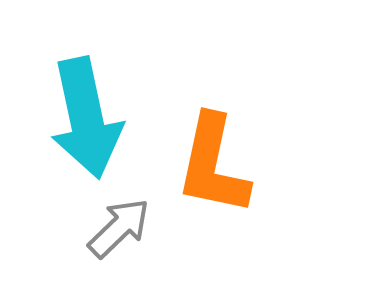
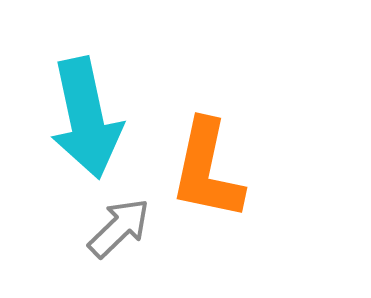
orange L-shape: moved 6 px left, 5 px down
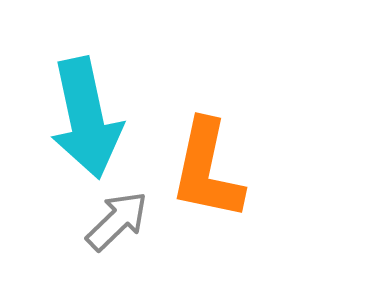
gray arrow: moved 2 px left, 7 px up
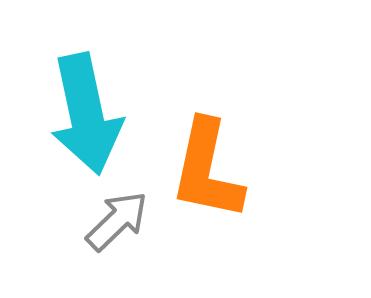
cyan arrow: moved 4 px up
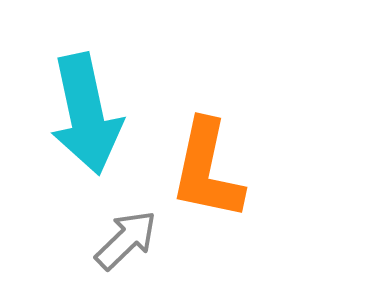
gray arrow: moved 9 px right, 19 px down
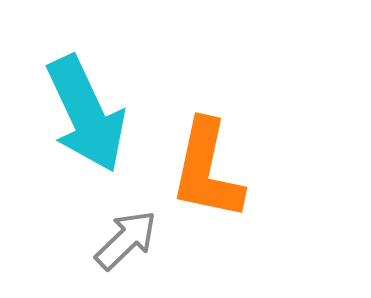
cyan arrow: rotated 13 degrees counterclockwise
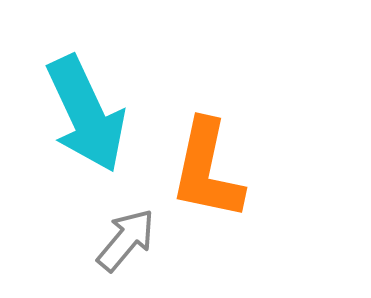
gray arrow: rotated 6 degrees counterclockwise
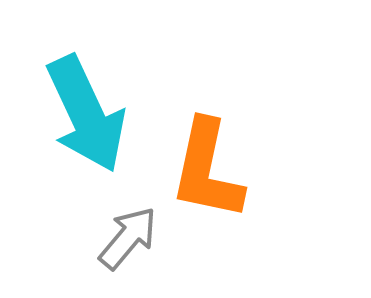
gray arrow: moved 2 px right, 2 px up
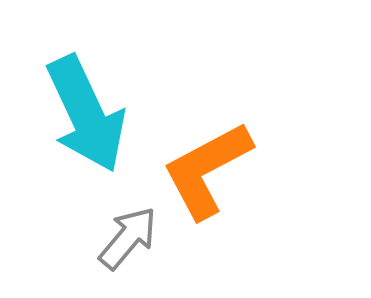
orange L-shape: rotated 50 degrees clockwise
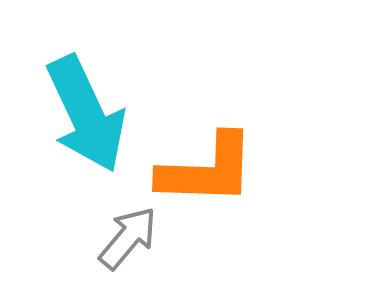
orange L-shape: rotated 150 degrees counterclockwise
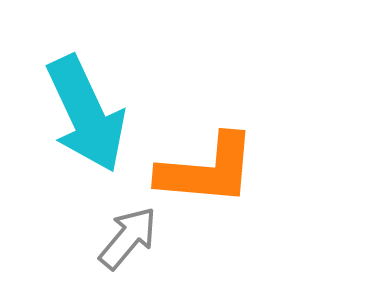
orange L-shape: rotated 3 degrees clockwise
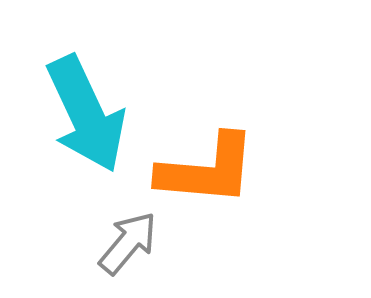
gray arrow: moved 5 px down
